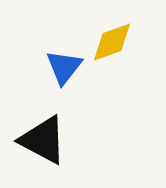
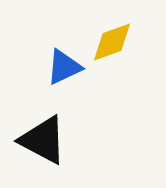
blue triangle: rotated 27 degrees clockwise
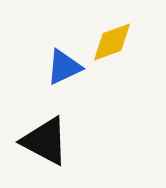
black triangle: moved 2 px right, 1 px down
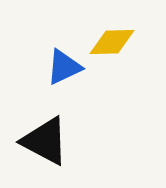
yellow diamond: rotated 18 degrees clockwise
